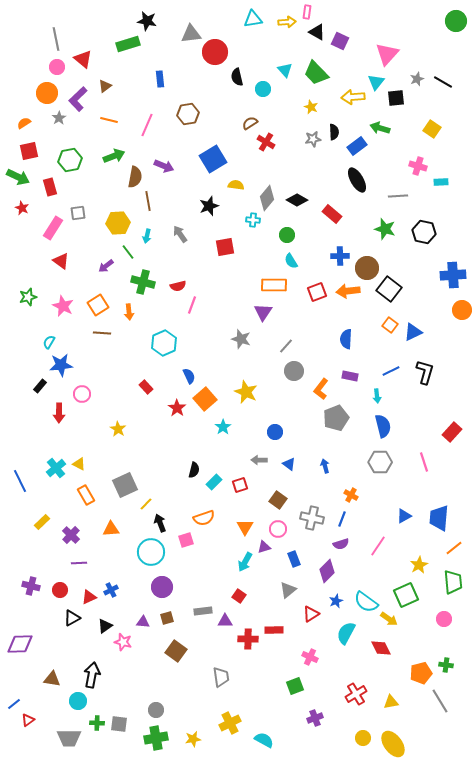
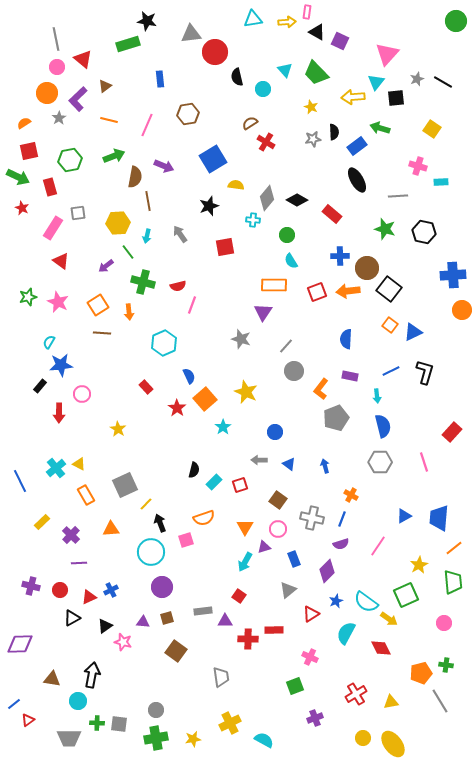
pink star at (63, 306): moved 5 px left, 4 px up
pink circle at (444, 619): moved 4 px down
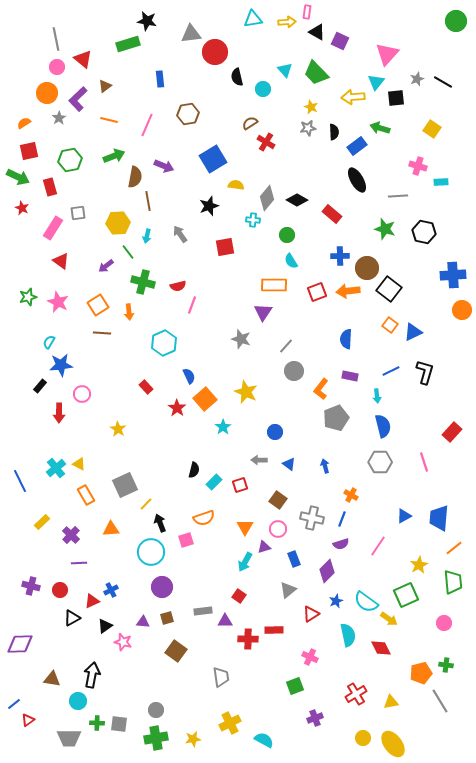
gray star at (313, 139): moved 5 px left, 11 px up
red triangle at (89, 597): moved 3 px right, 4 px down
cyan semicircle at (346, 633): moved 2 px right, 2 px down; rotated 140 degrees clockwise
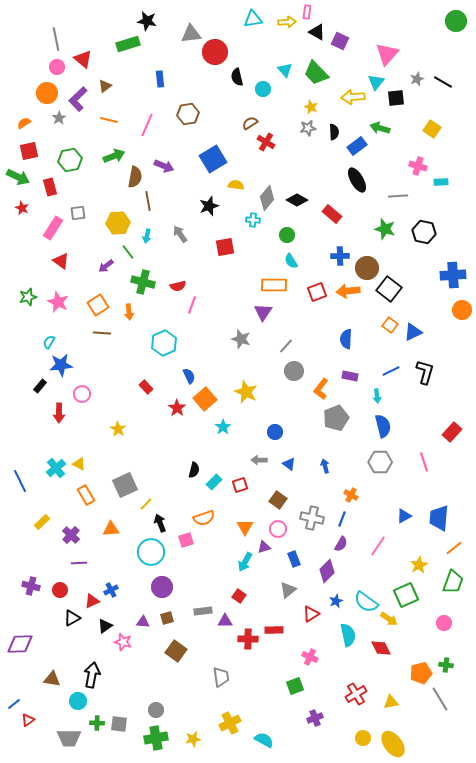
purple semicircle at (341, 544): rotated 42 degrees counterclockwise
green trapezoid at (453, 582): rotated 25 degrees clockwise
gray line at (440, 701): moved 2 px up
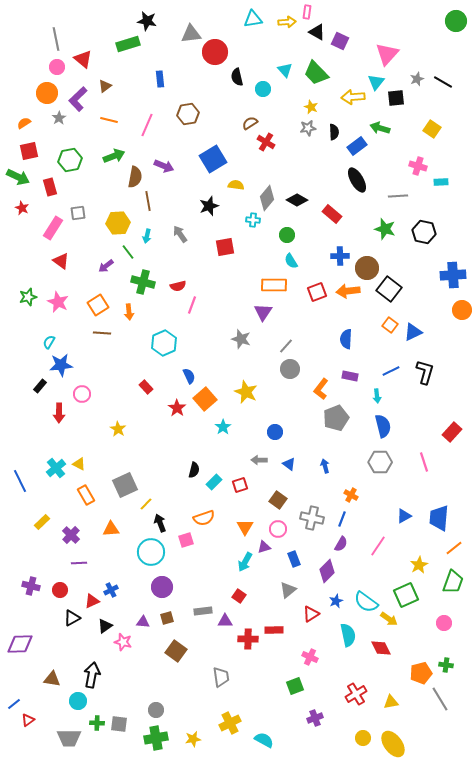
gray circle at (294, 371): moved 4 px left, 2 px up
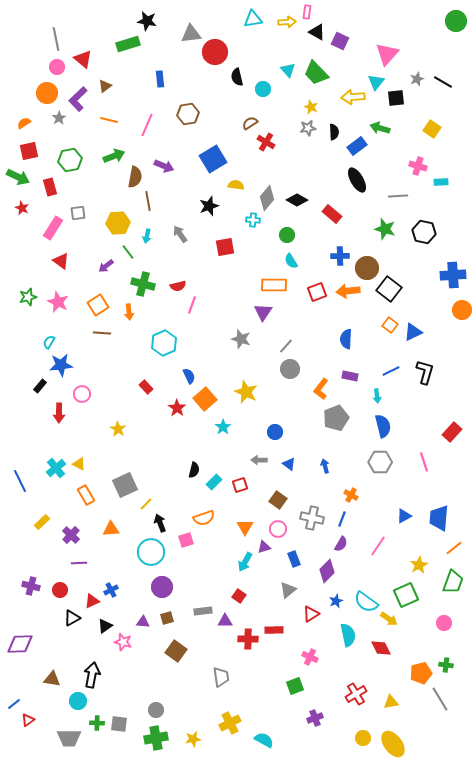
cyan triangle at (285, 70): moved 3 px right
green cross at (143, 282): moved 2 px down
